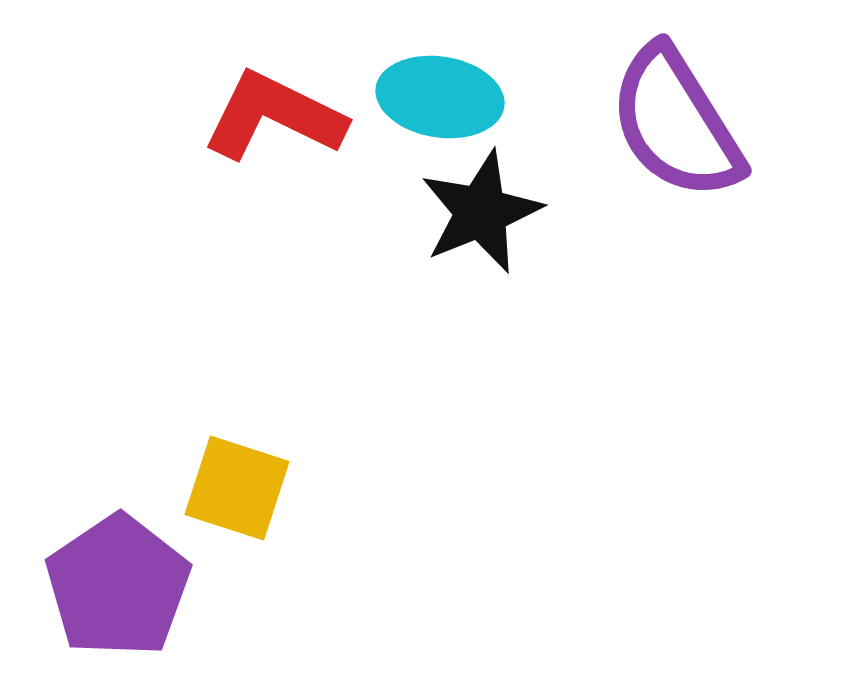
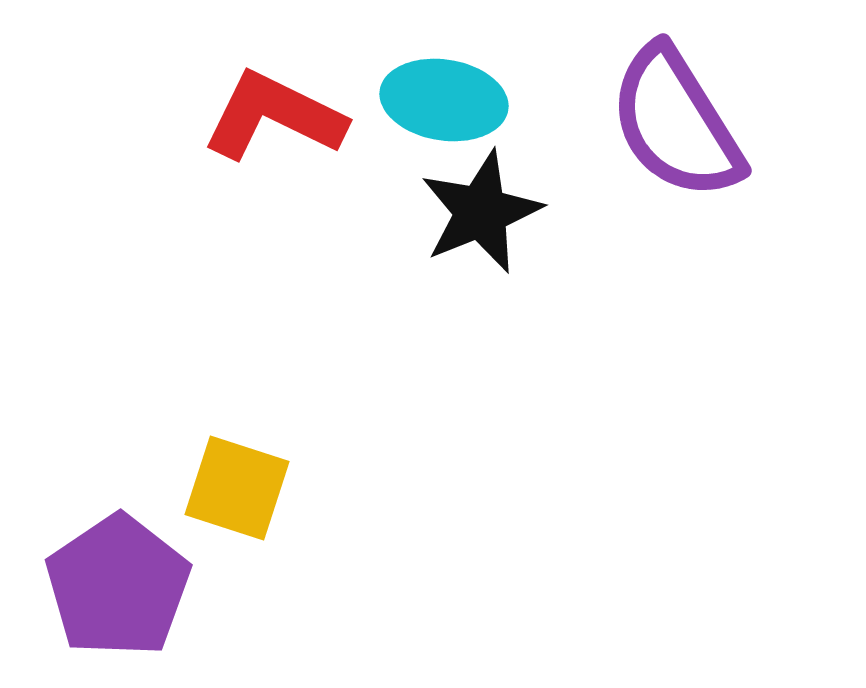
cyan ellipse: moved 4 px right, 3 px down
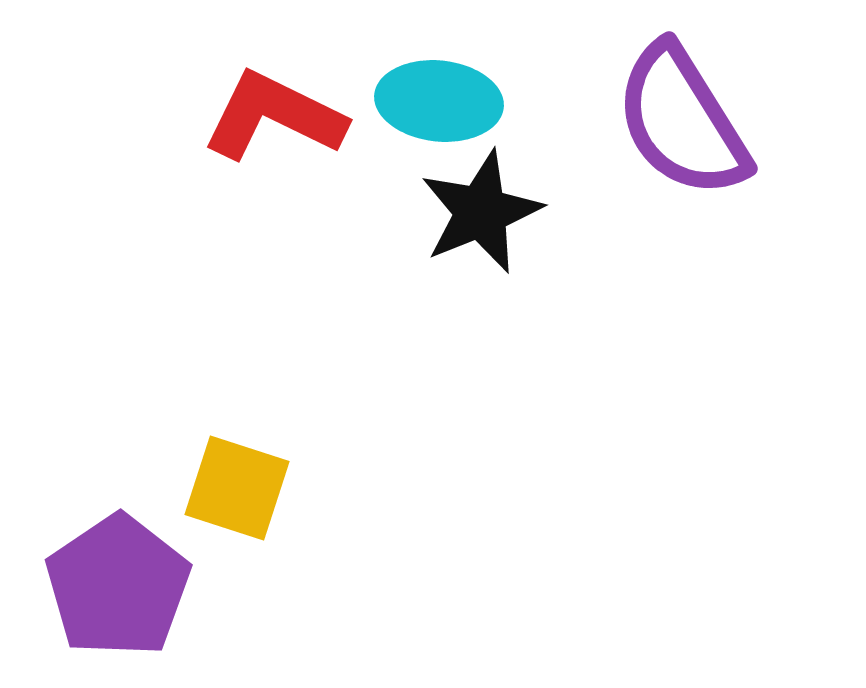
cyan ellipse: moved 5 px left, 1 px down; rotated 3 degrees counterclockwise
purple semicircle: moved 6 px right, 2 px up
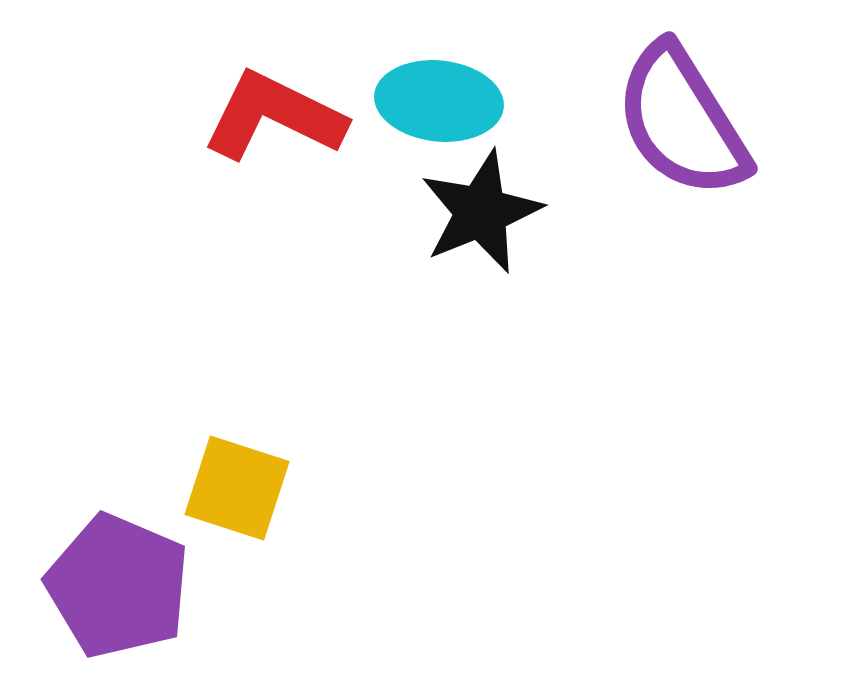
purple pentagon: rotated 15 degrees counterclockwise
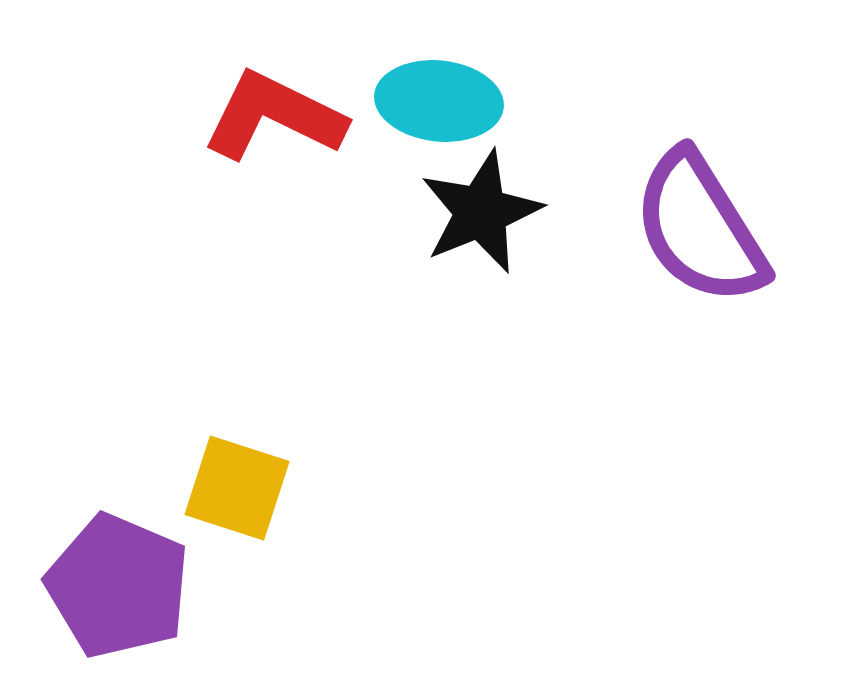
purple semicircle: moved 18 px right, 107 px down
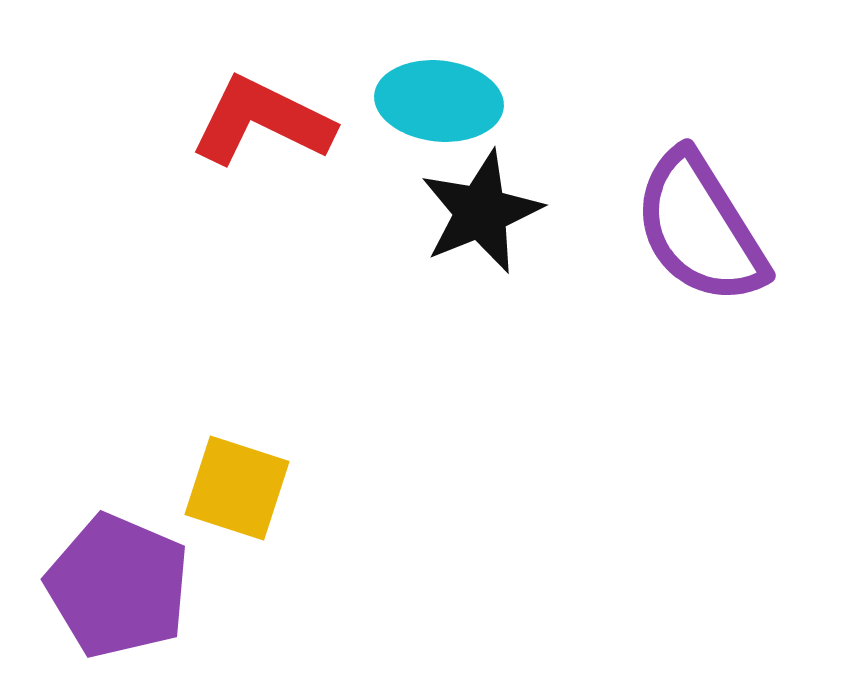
red L-shape: moved 12 px left, 5 px down
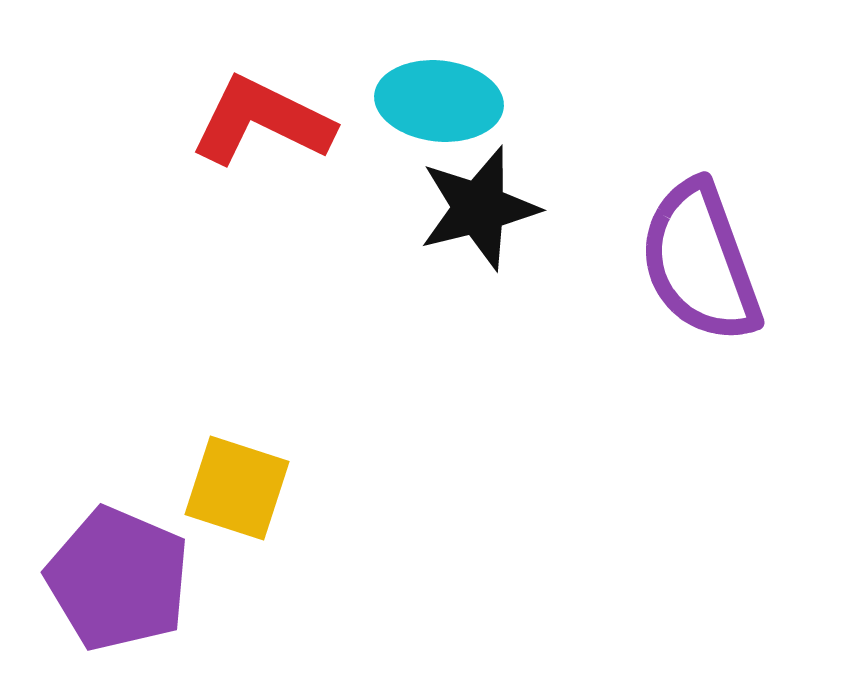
black star: moved 2 px left, 4 px up; rotated 8 degrees clockwise
purple semicircle: moved 34 px down; rotated 12 degrees clockwise
purple pentagon: moved 7 px up
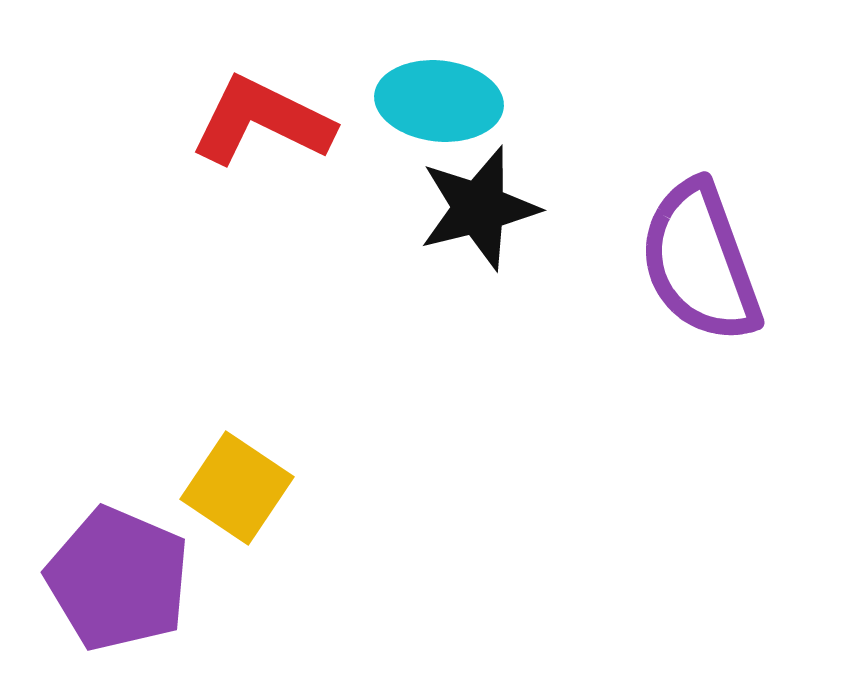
yellow square: rotated 16 degrees clockwise
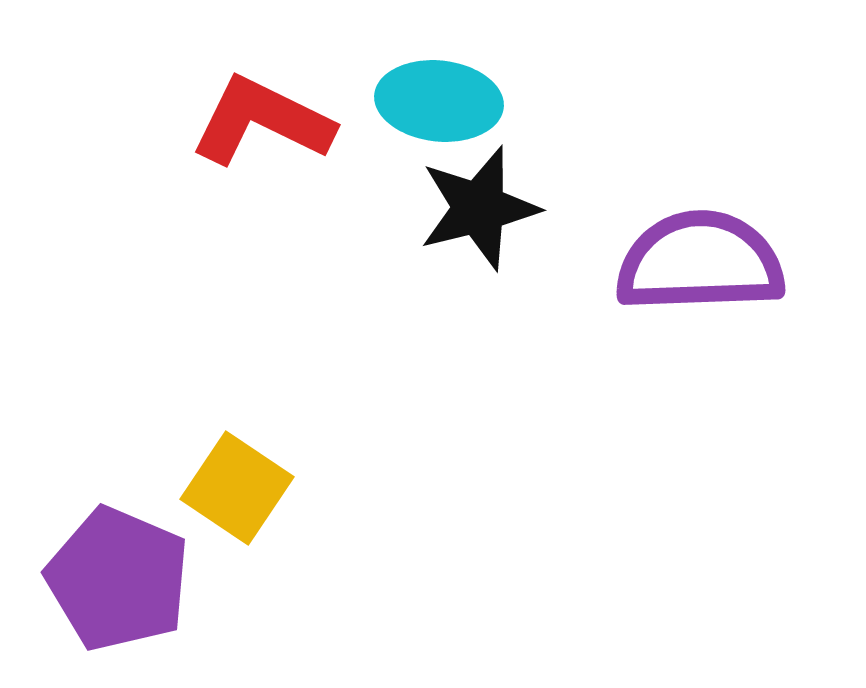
purple semicircle: rotated 108 degrees clockwise
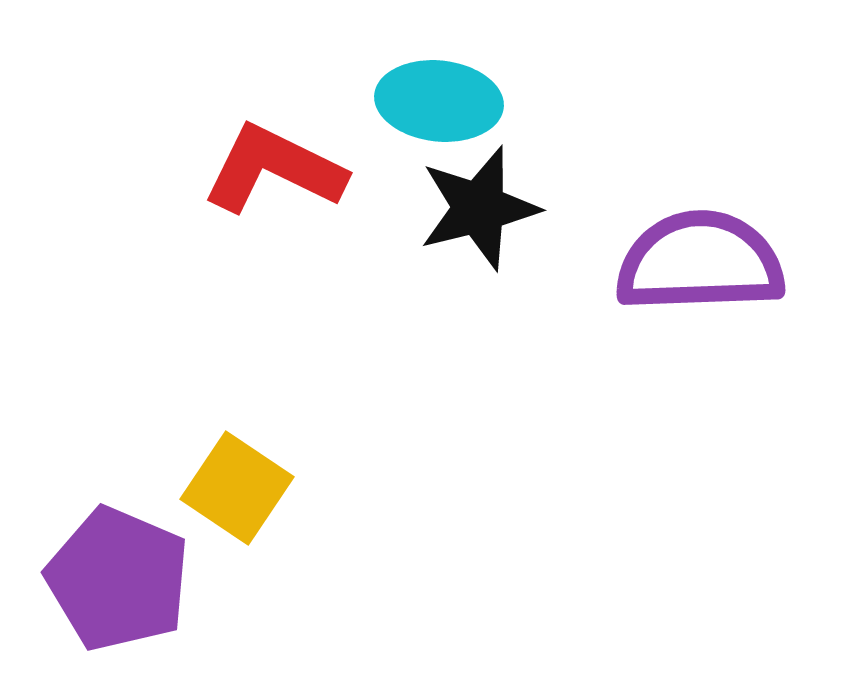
red L-shape: moved 12 px right, 48 px down
